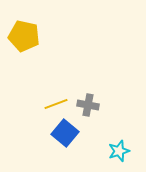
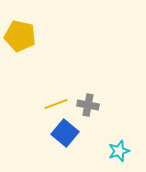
yellow pentagon: moved 4 px left
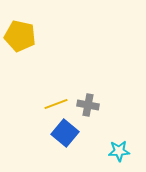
cyan star: rotated 15 degrees clockwise
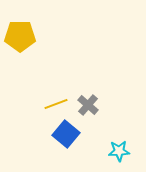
yellow pentagon: rotated 12 degrees counterclockwise
gray cross: rotated 30 degrees clockwise
blue square: moved 1 px right, 1 px down
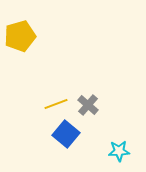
yellow pentagon: rotated 16 degrees counterclockwise
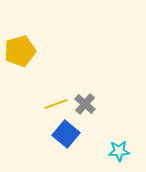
yellow pentagon: moved 15 px down
gray cross: moved 3 px left, 1 px up
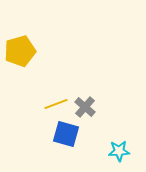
gray cross: moved 3 px down
blue square: rotated 24 degrees counterclockwise
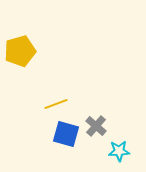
gray cross: moved 11 px right, 19 px down
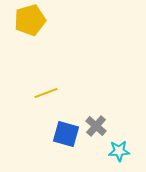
yellow pentagon: moved 10 px right, 31 px up
yellow line: moved 10 px left, 11 px up
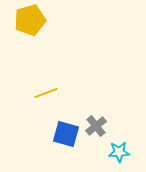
gray cross: rotated 10 degrees clockwise
cyan star: moved 1 px down
